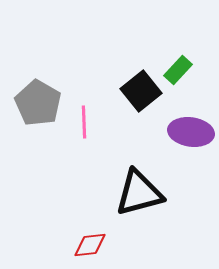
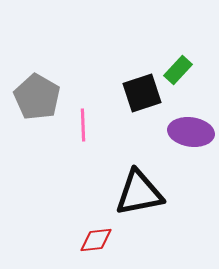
black square: moved 1 px right, 2 px down; rotated 21 degrees clockwise
gray pentagon: moved 1 px left, 6 px up
pink line: moved 1 px left, 3 px down
black triangle: rotated 4 degrees clockwise
red diamond: moved 6 px right, 5 px up
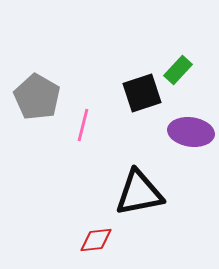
pink line: rotated 16 degrees clockwise
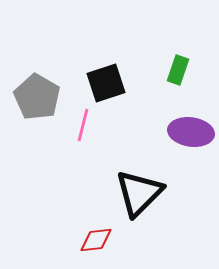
green rectangle: rotated 24 degrees counterclockwise
black square: moved 36 px left, 10 px up
black triangle: rotated 34 degrees counterclockwise
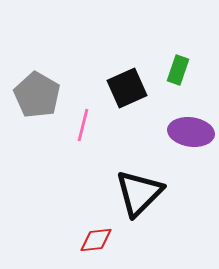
black square: moved 21 px right, 5 px down; rotated 6 degrees counterclockwise
gray pentagon: moved 2 px up
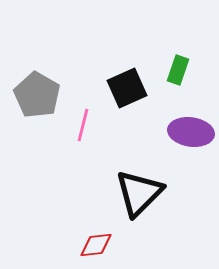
red diamond: moved 5 px down
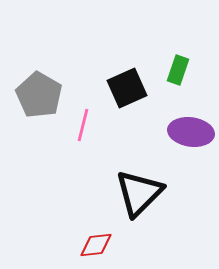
gray pentagon: moved 2 px right
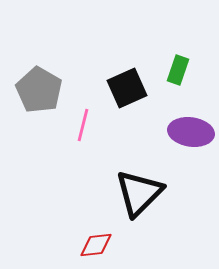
gray pentagon: moved 5 px up
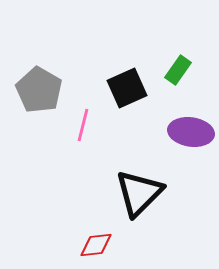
green rectangle: rotated 16 degrees clockwise
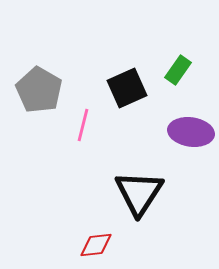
black triangle: rotated 12 degrees counterclockwise
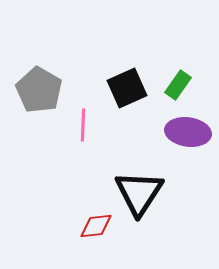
green rectangle: moved 15 px down
pink line: rotated 12 degrees counterclockwise
purple ellipse: moved 3 px left
red diamond: moved 19 px up
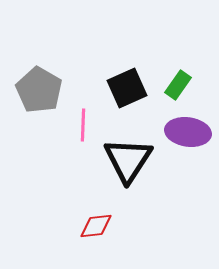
black triangle: moved 11 px left, 33 px up
